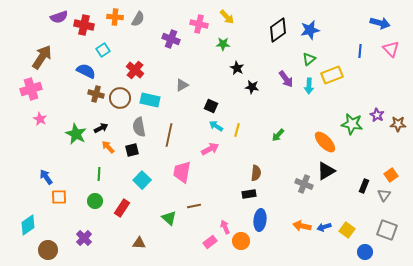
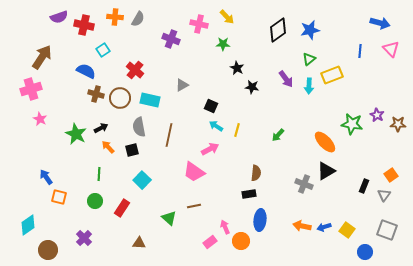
pink trapezoid at (182, 172): moved 12 px right; rotated 65 degrees counterclockwise
orange square at (59, 197): rotated 14 degrees clockwise
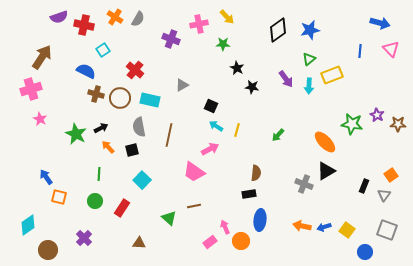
orange cross at (115, 17): rotated 28 degrees clockwise
pink cross at (199, 24): rotated 24 degrees counterclockwise
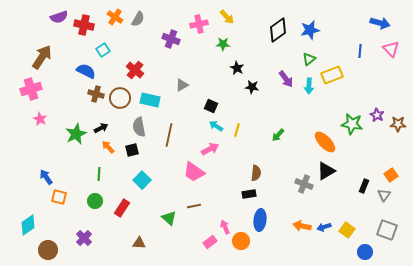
green star at (76, 134): rotated 20 degrees clockwise
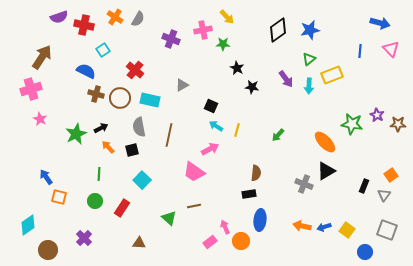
pink cross at (199, 24): moved 4 px right, 6 px down
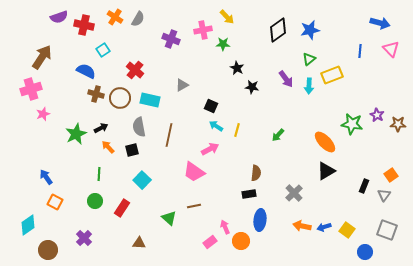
pink star at (40, 119): moved 3 px right, 5 px up; rotated 24 degrees clockwise
gray cross at (304, 184): moved 10 px left, 9 px down; rotated 24 degrees clockwise
orange square at (59, 197): moved 4 px left, 5 px down; rotated 14 degrees clockwise
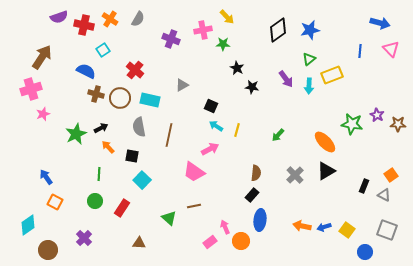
orange cross at (115, 17): moved 5 px left, 2 px down
black square at (132, 150): moved 6 px down; rotated 24 degrees clockwise
gray cross at (294, 193): moved 1 px right, 18 px up
black rectangle at (249, 194): moved 3 px right, 1 px down; rotated 40 degrees counterclockwise
gray triangle at (384, 195): rotated 40 degrees counterclockwise
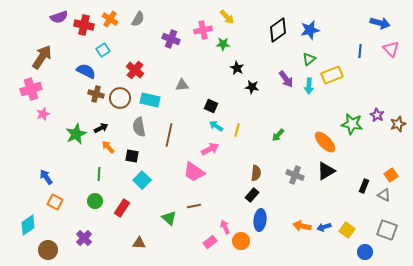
gray triangle at (182, 85): rotated 24 degrees clockwise
brown star at (398, 124): rotated 21 degrees counterclockwise
gray cross at (295, 175): rotated 24 degrees counterclockwise
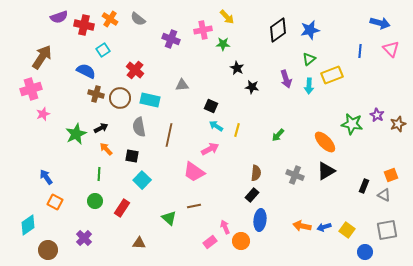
gray semicircle at (138, 19): rotated 98 degrees clockwise
purple arrow at (286, 79): rotated 18 degrees clockwise
orange arrow at (108, 147): moved 2 px left, 2 px down
orange square at (391, 175): rotated 16 degrees clockwise
gray square at (387, 230): rotated 30 degrees counterclockwise
